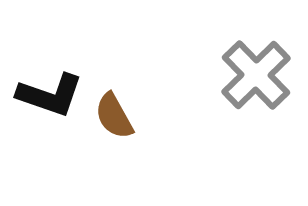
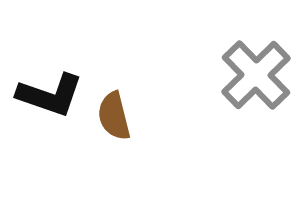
brown semicircle: rotated 15 degrees clockwise
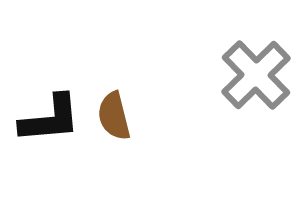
black L-shape: moved 24 px down; rotated 24 degrees counterclockwise
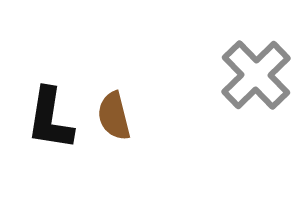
black L-shape: rotated 104 degrees clockwise
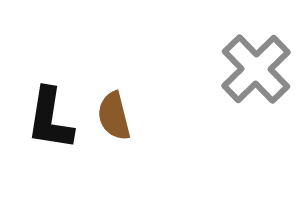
gray cross: moved 6 px up
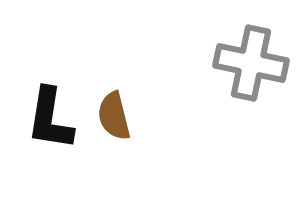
gray cross: moved 5 px left, 6 px up; rotated 34 degrees counterclockwise
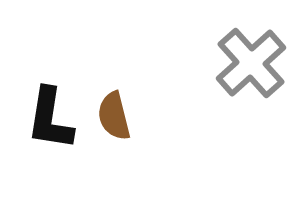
gray cross: rotated 36 degrees clockwise
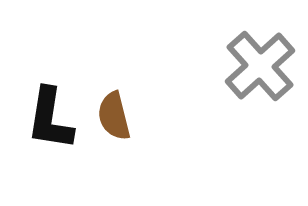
gray cross: moved 9 px right, 3 px down
